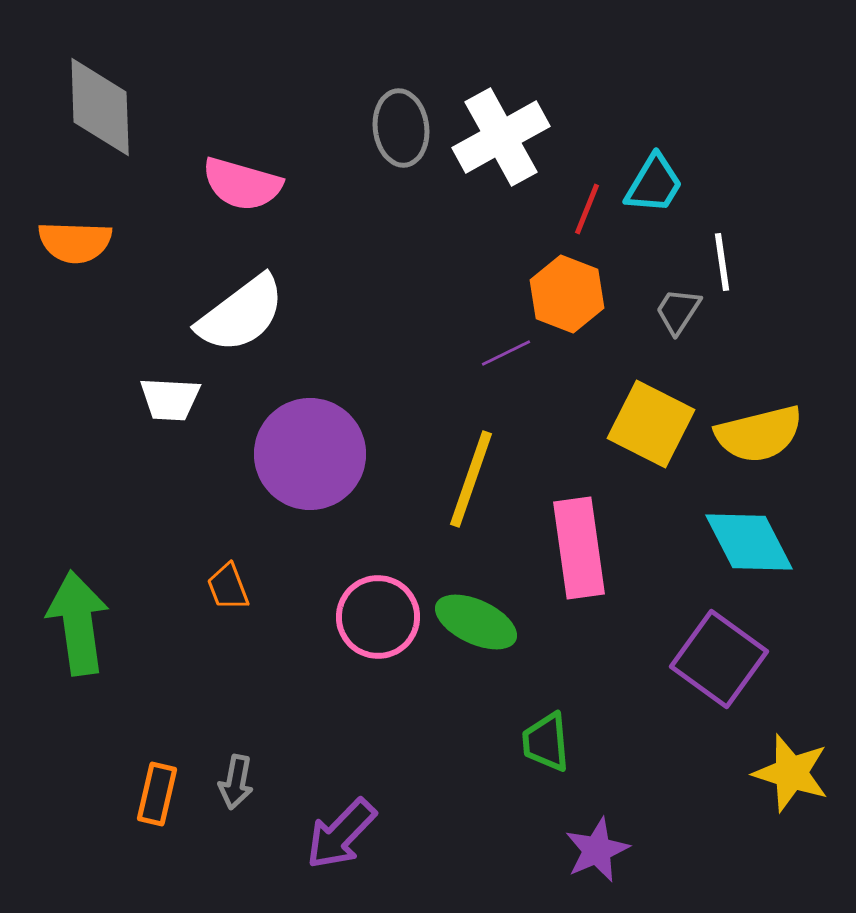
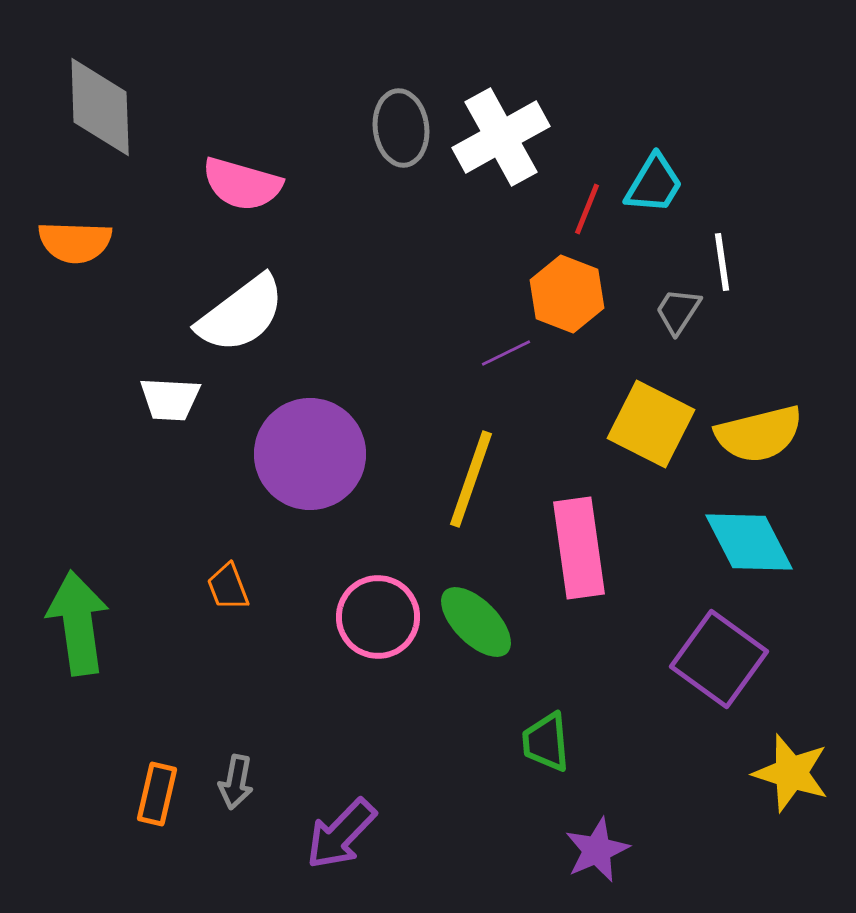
green ellipse: rotated 20 degrees clockwise
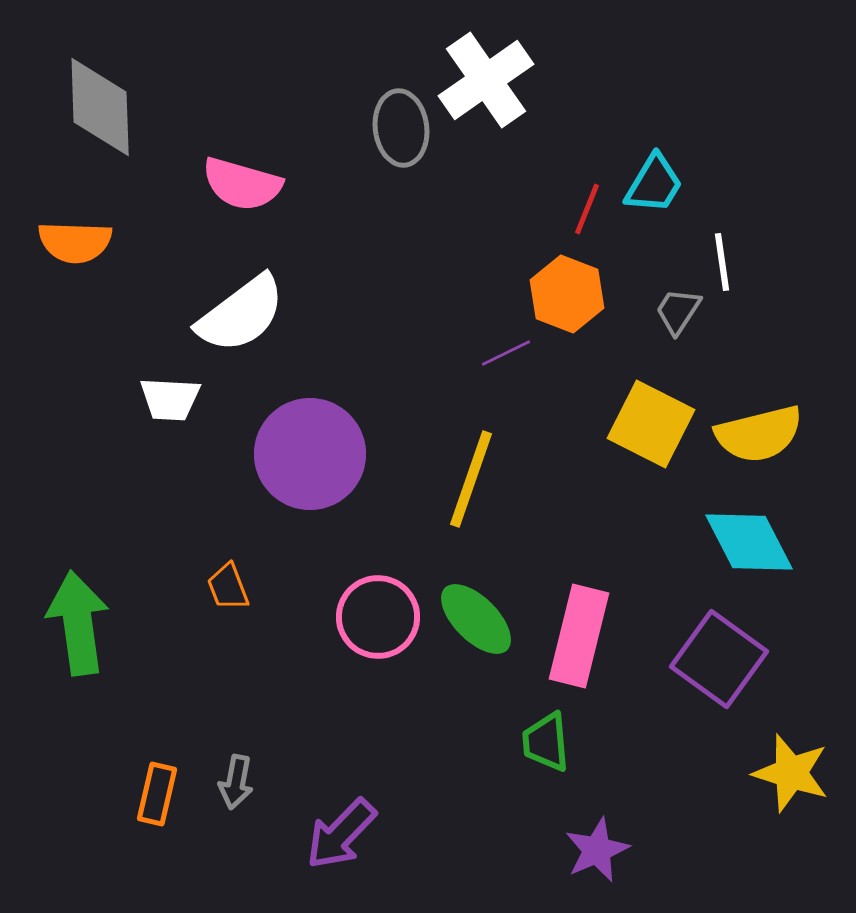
white cross: moved 15 px left, 57 px up; rotated 6 degrees counterclockwise
pink rectangle: moved 88 px down; rotated 22 degrees clockwise
green ellipse: moved 3 px up
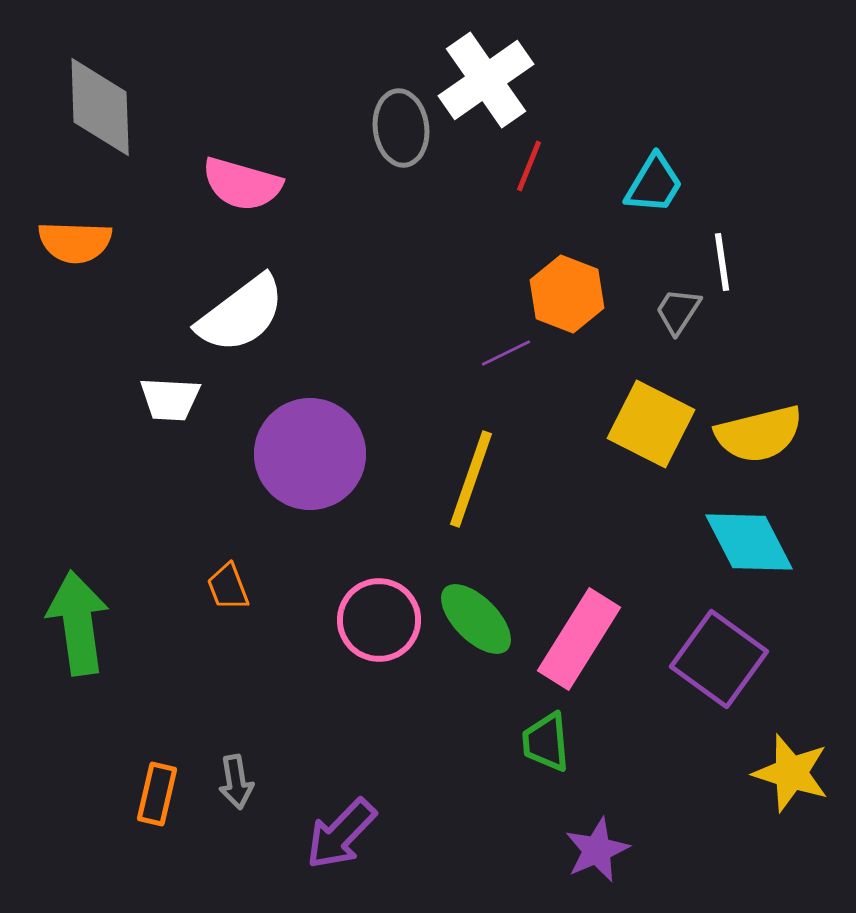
red line: moved 58 px left, 43 px up
pink circle: moved 1 px right, 3 px down
pink rectangle: moved 3 px down; rotated 18 degrees clockwise
gray arrow: rotated 20 degrees counterclockwise
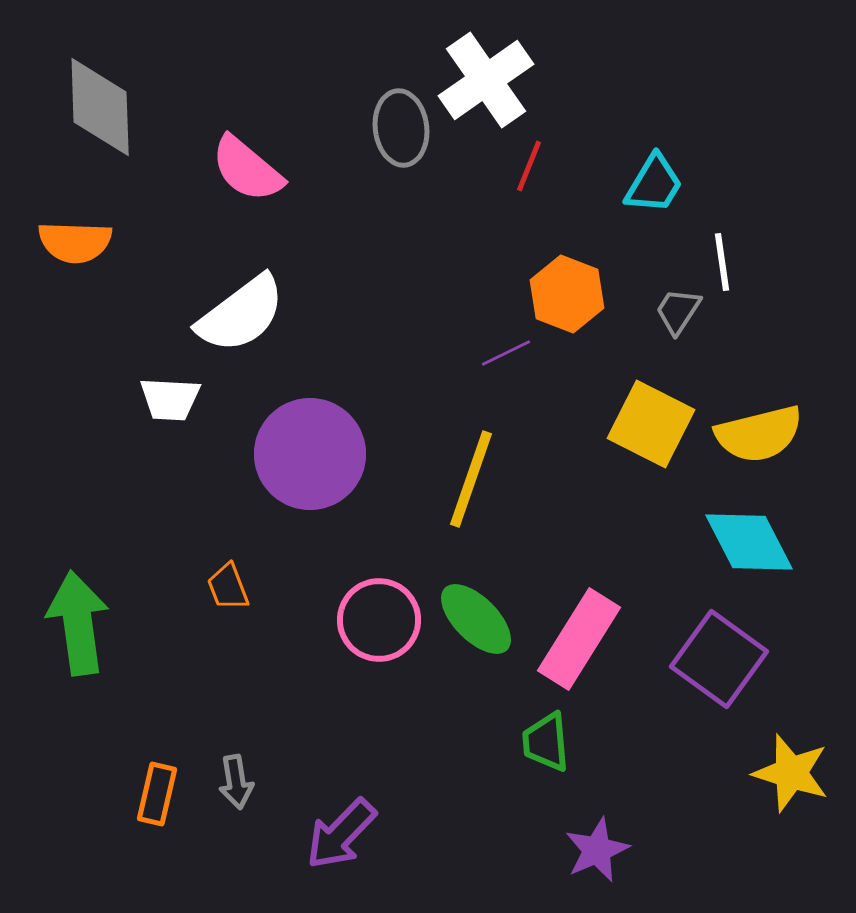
pink semicircle: moved 5 px right, 15 px up; rotated 24 degrees clockwise
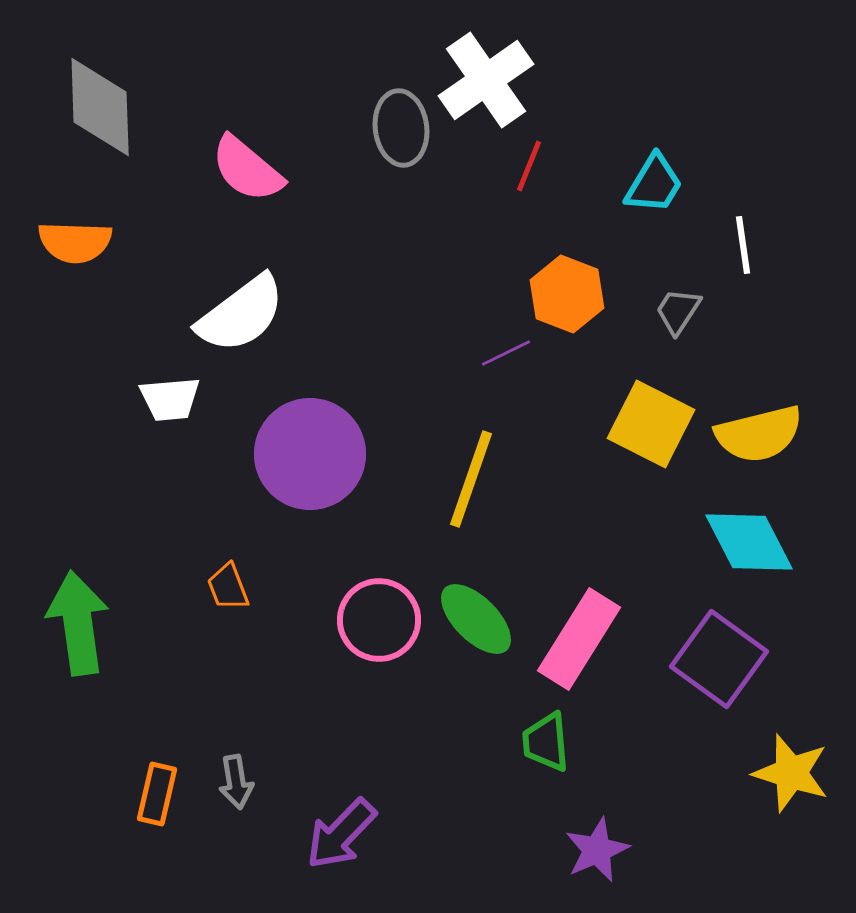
white line: moved 21 px right, 17 px up
white trapezoid: rotated 8 degrees counterclockwise
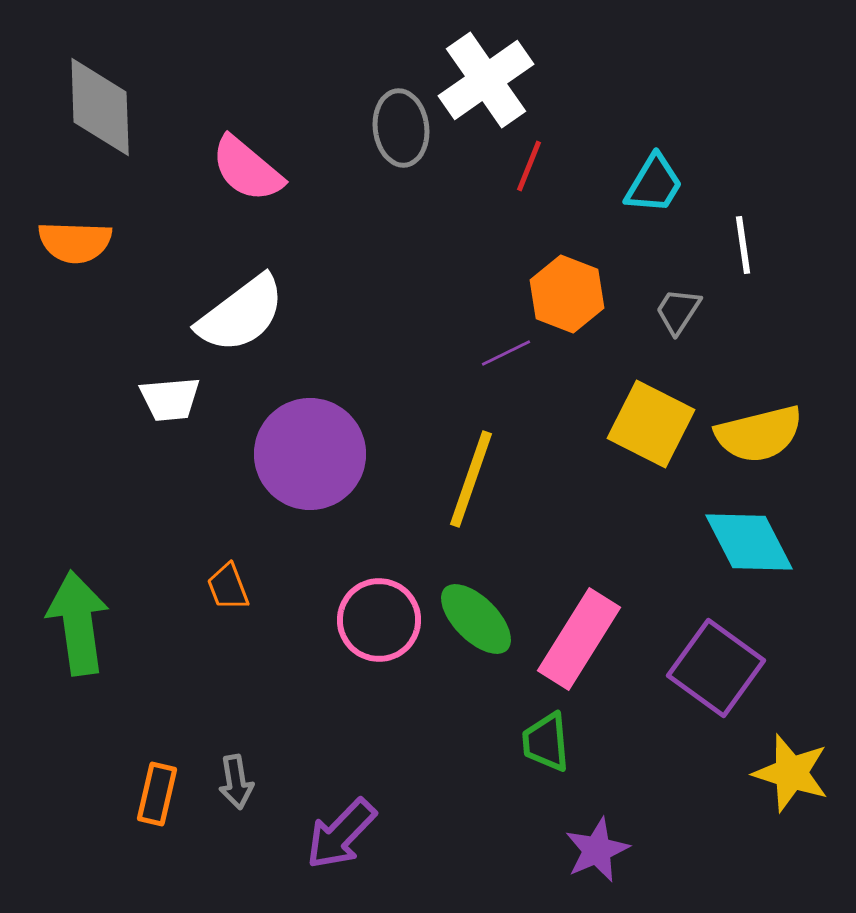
purple square: moved 3 px left, 9 px down
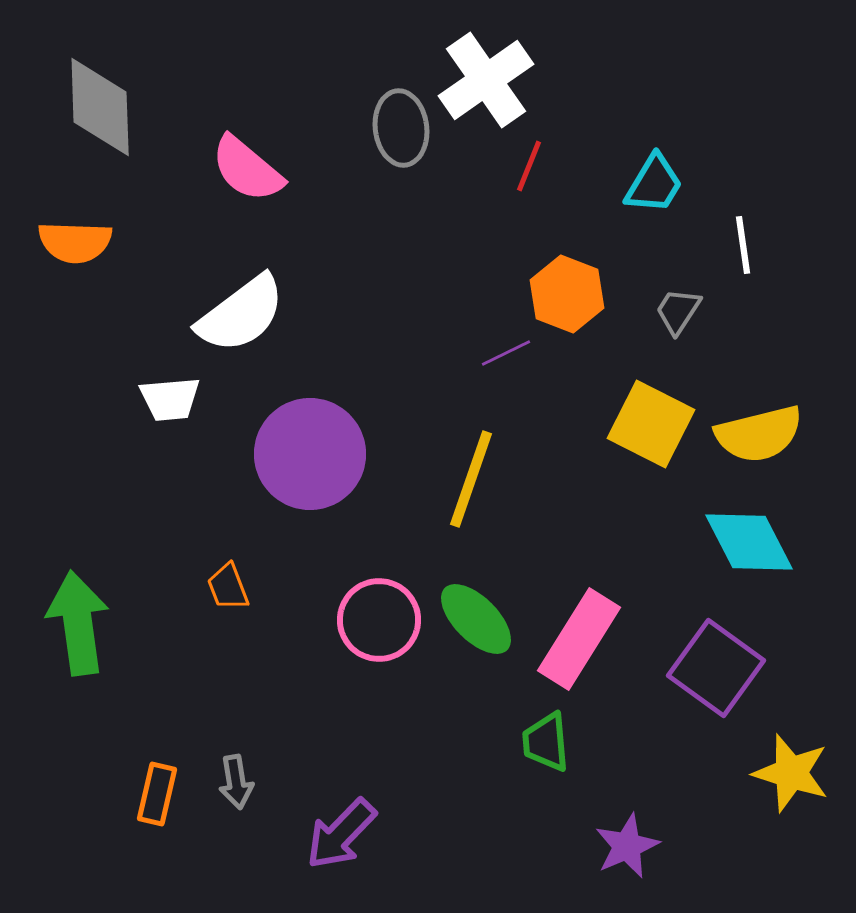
purple star: moved 30 px right, 4 px up
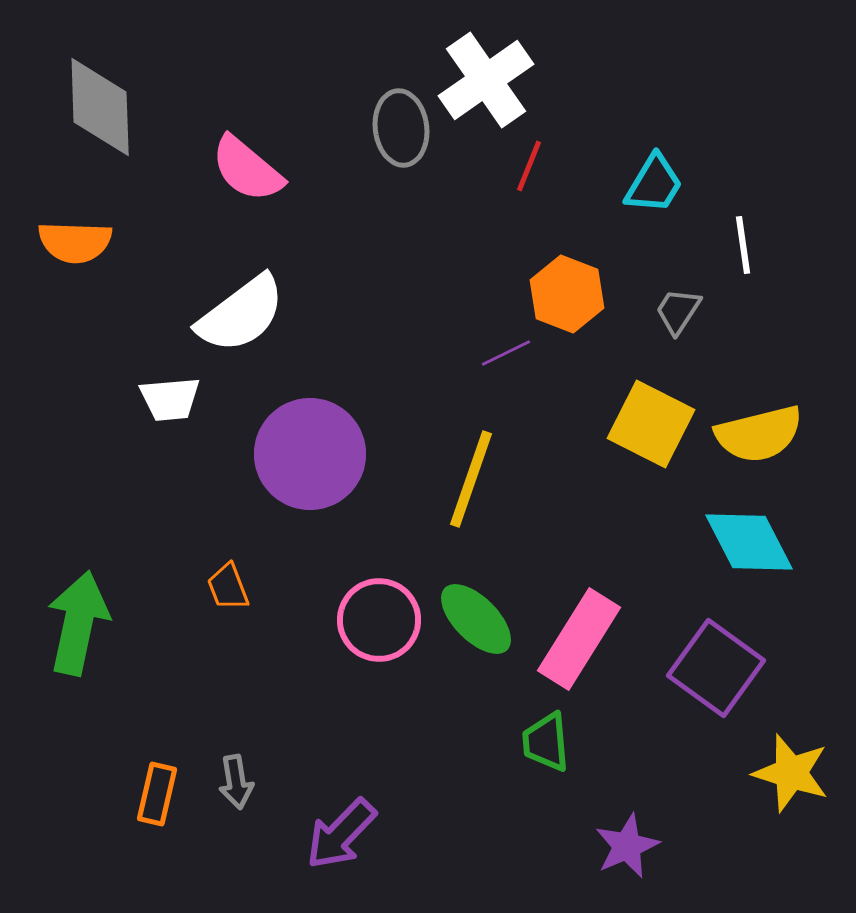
green arrow: rotated 20 degrees clockwise
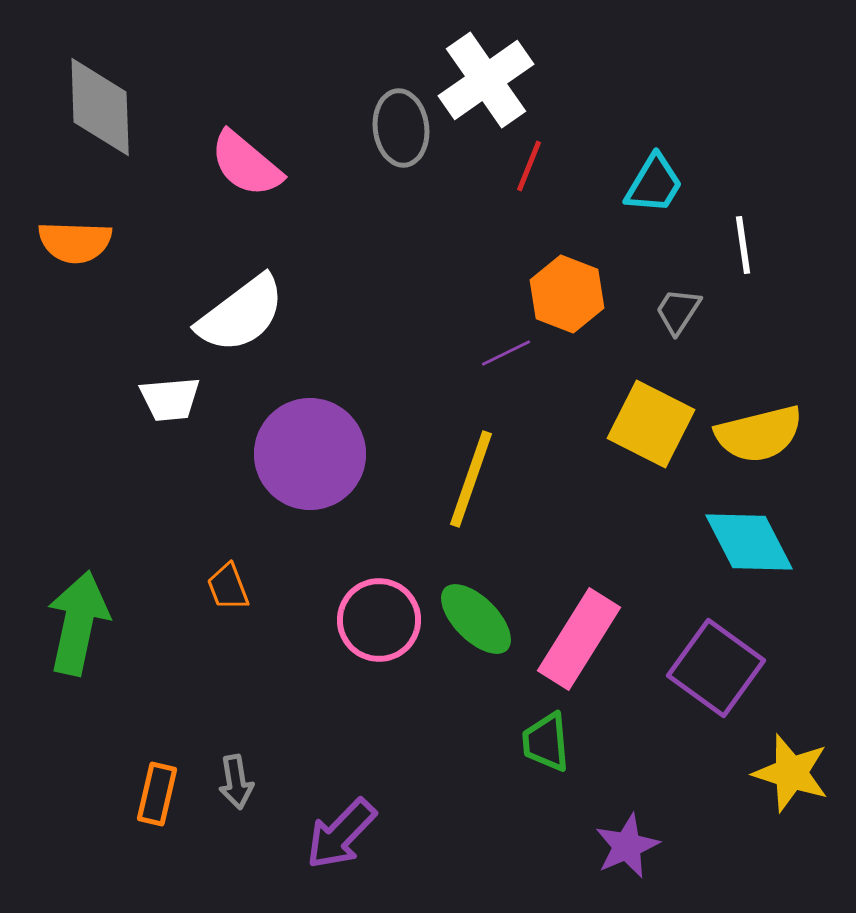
pink semicircle: moved 1 px left, 5 px up
